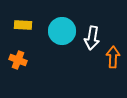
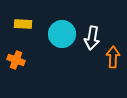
yellow rectangle: moved 1 px up
cyan circle: moved 3 px down
orange cross: moved 2 px left
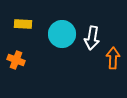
orange arrow: moved 1 px down
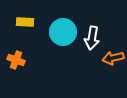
yellow rectangle: moved 2 px right, 2 px up
cyan circle: moved 1 px right, 2 px up
orange arrow: rotated 105 degrees counterclockwise
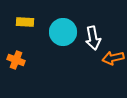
white arrow: moved 1 px right; rotated 20 degrees counterclockwise
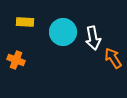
orange arrow: rotated 70 degrees clockwise
